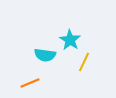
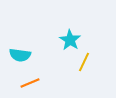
cyan semicircle: moved 25 px left
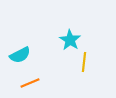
cyan semicircle: rotated 35 degrees counterclockwise
yellow line: rotated 18 degrees counterclockwise
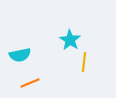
cyan semicircle: rotated 15 degrees clockwise
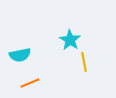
yellow line: rotated 18 degrees counterclockwise
